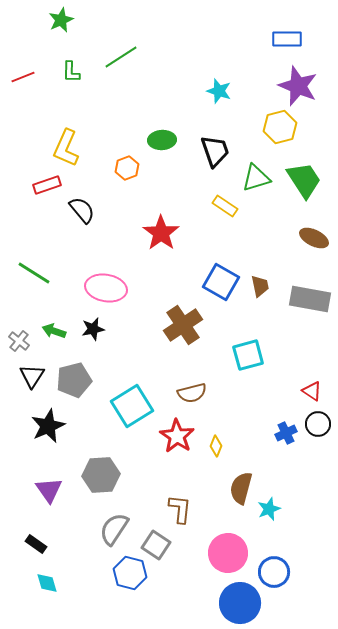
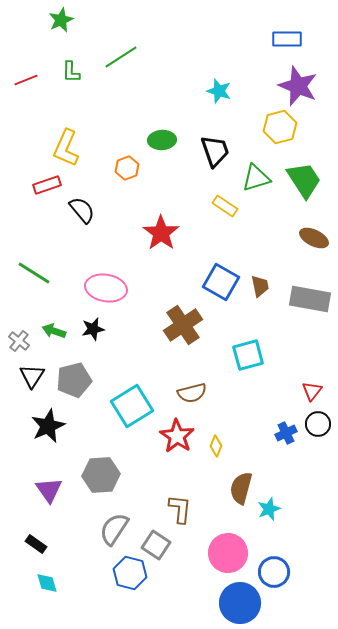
red line at (23, 77): moved 3 px right, 3 px down
red triangle at (312, 391): rotated 35 degrees clockwise
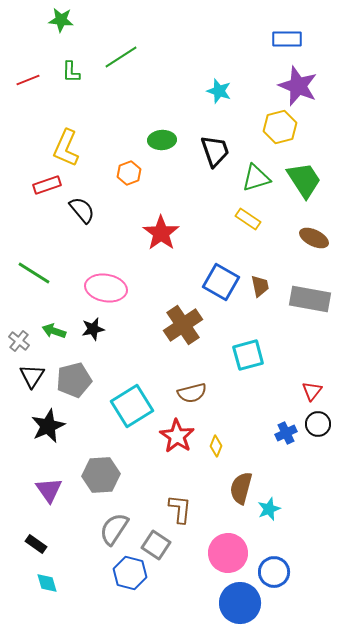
green star at (61, 20): rotated 30 degrees clockwise
red line at (26, 80): moved 2 px right
orange hexagon at (127, 168): moved 2 px right, 5 px down
yellow rectangle at (225, 206): moved 23 px right, 13 px down
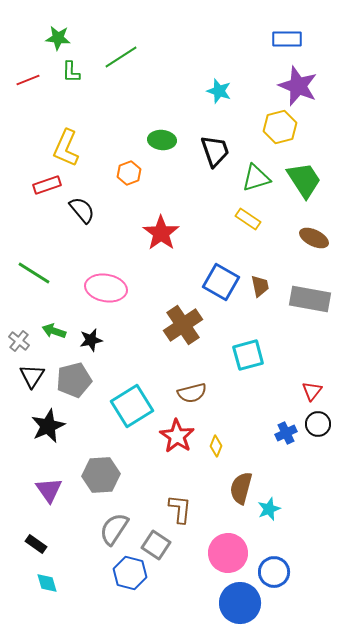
green star at (61, 20): moved 3 px left, 18 px down
green ellipse at (162, 140): rotated 8 degrees clockwise
black star at (93, 329): moved 2 px left, 11 px down
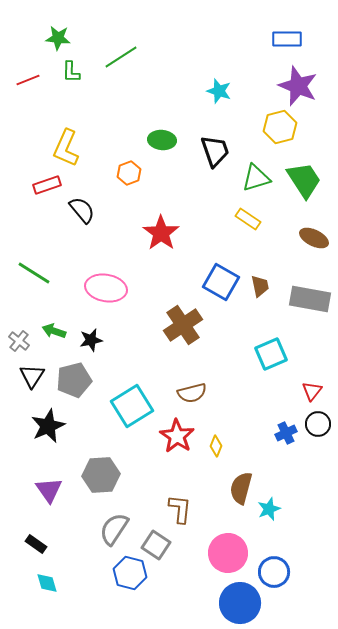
cyan square at (248, 355): moved 23 px right, 1 px up; rotated 8 degrees counterclockwise
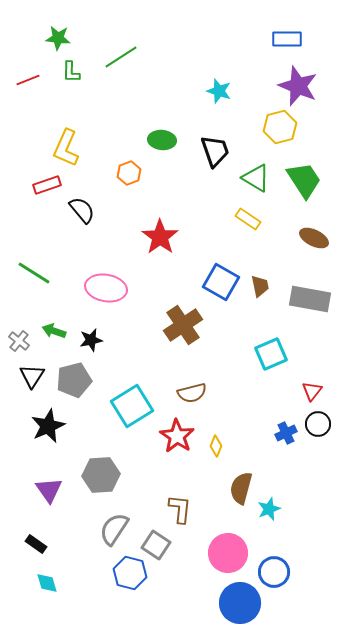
green triangle at (256, 178): rotated 48 degrees clockwise
red star at (161, 233): moved 1 px left, 4 px down
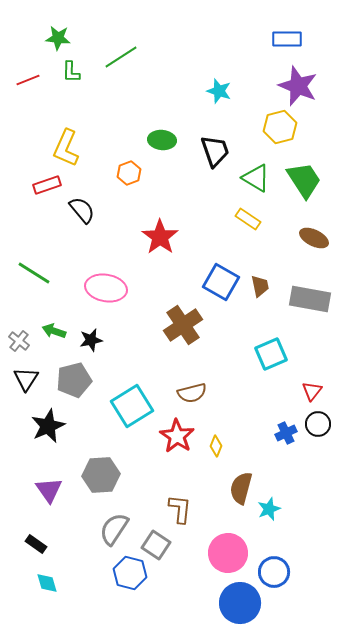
black triangle at (32, 376): moved 6 px left, 3 px down
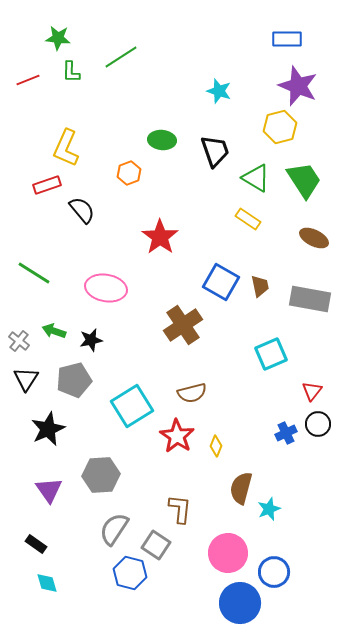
black star at (48, 426): moved 3 px down
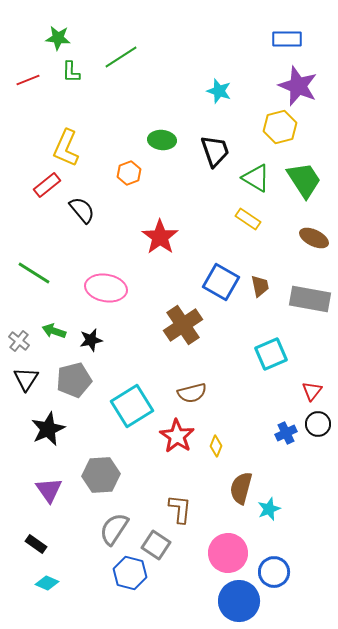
red rectangle at (47, 185): rotated 20 degrees counterclockwise
cyan diamond at (47, 583): rotated 50 degrees counterclockwise
blue circle at (240, 603): moved 1 px left, 2 px up
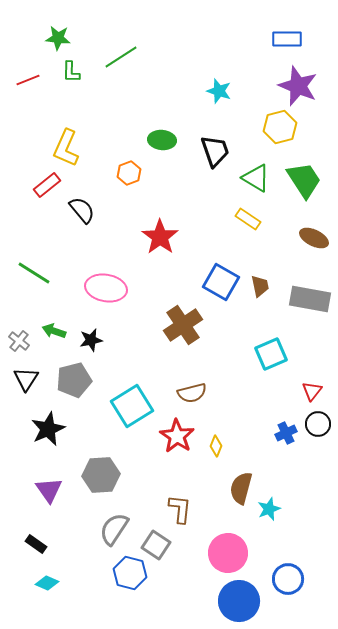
blue circle at (274, 572): moved 14 px right, 7 px down
